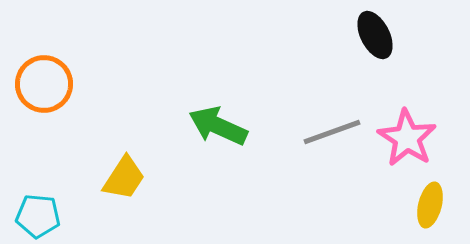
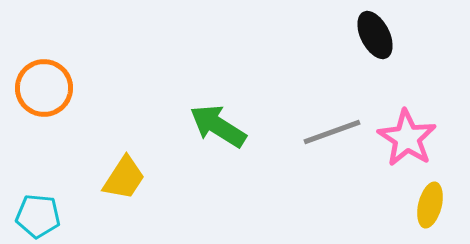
orange circle: moved 4 px down
green arrow: rotated 8 degrees clockwise
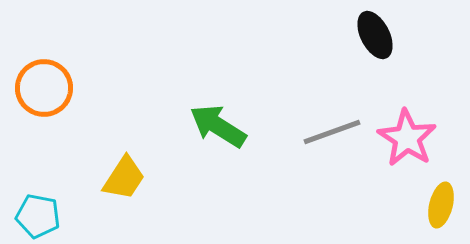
yellow ellipse: moved 11 px right
cyan pentagon: rotated 6 degrees clockwise
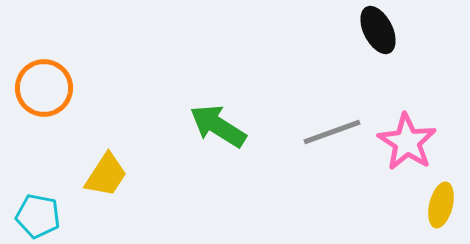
black ellipse: moved 3 px right, 5 px up
pink star: moved 4 px down
yellow trapezoid: moved 18 px left, 3 px up
